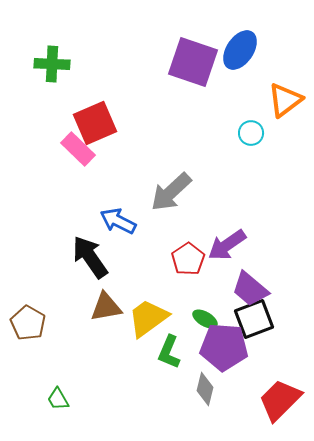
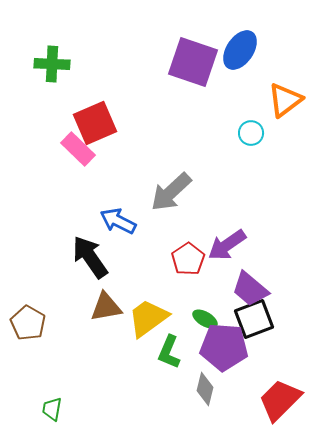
green trapezoid: moved 6 px left, 10 px down; rotated 40 degrees clockwise
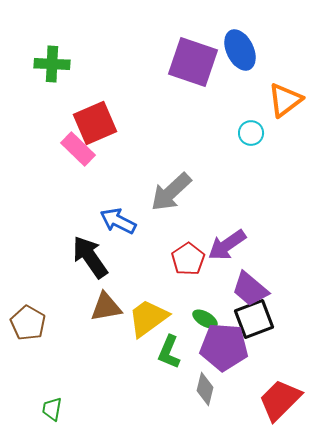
blue ellipse: rotated 60 degrees counterclockwise
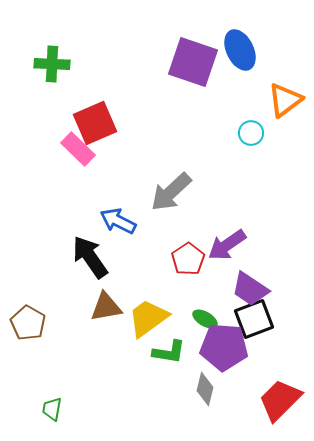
purple trapezoid: rotated 6 degrees counterclockwise
green L-shape: rotated 104 degrees counterclockwise
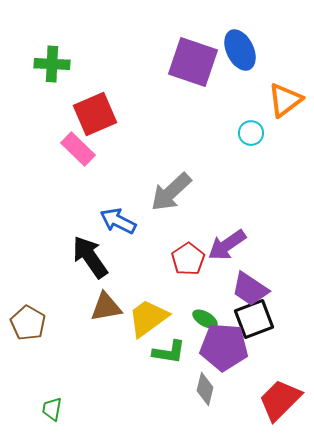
red square: moved 9 px up
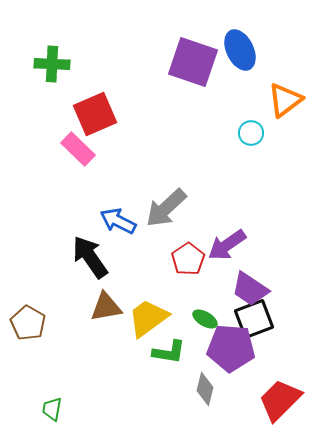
gray arrow: moved 5 px left, 16 px down
purple pentagon: moved 7 px right, 1 px down
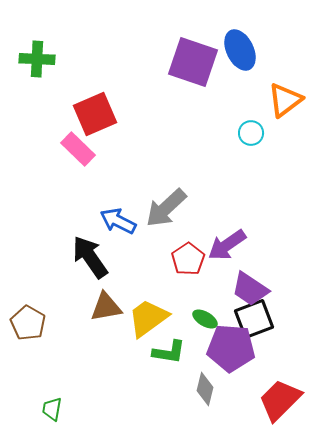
green cross: moved 15 px left, 5 px up
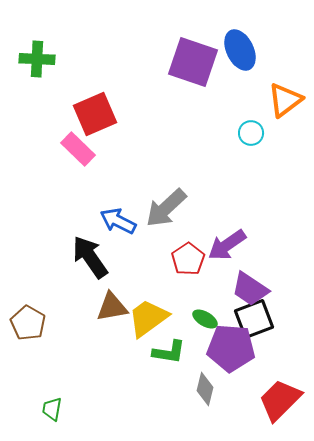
brown triangle: moved 6 px right
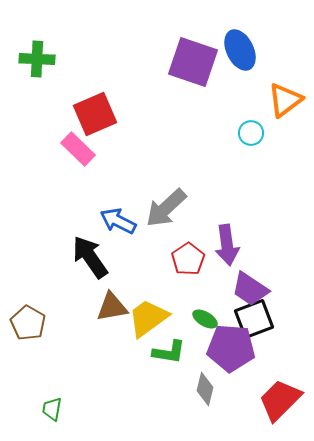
purple arrow: rotated 63 degrees counterclockwise
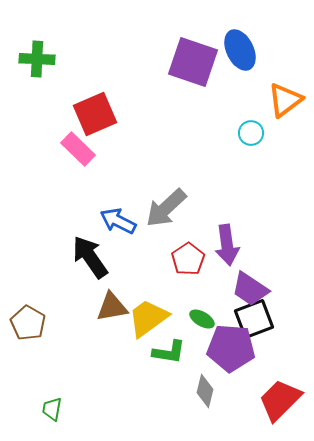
green ellipse: moved 3 px left
gray diamond: moved 2 px down
